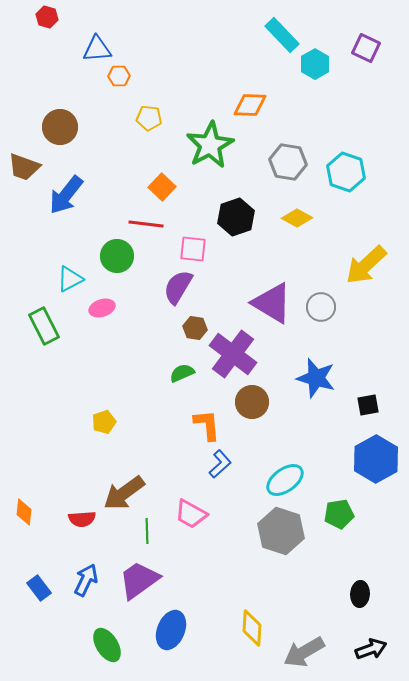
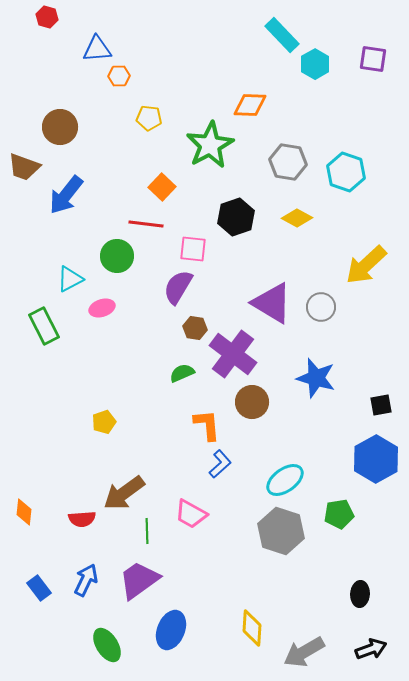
purple square at (366, 48): moved 7 px right, 11 px down; rotated 16 degrees counterclockwise
black square at (368, 405): moved 13 px right
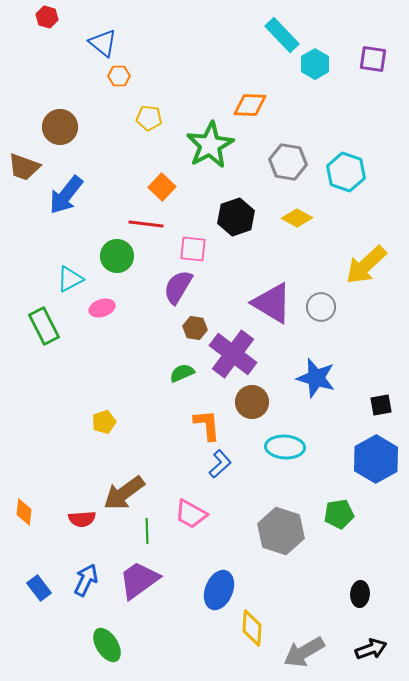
blue triangle at (97, 49): moved 6 px right, 6 px up; rotated 44 degrees clockwise
cyan ellipse at (285, 480): moved 33 px up; rotated 39 degrees clockwise
blue ellipse at (171, 630): moved 48 px right, 40 px up
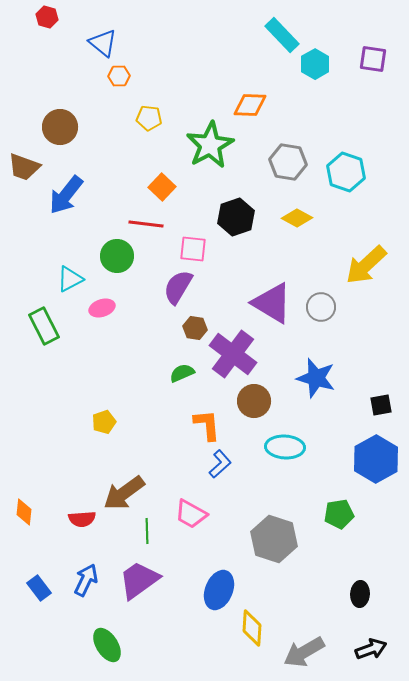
brown circle at (252, 402): moved 2 px right, 1 px up
gray hexagon at (281, 531): moved 7 px left, 8 px down
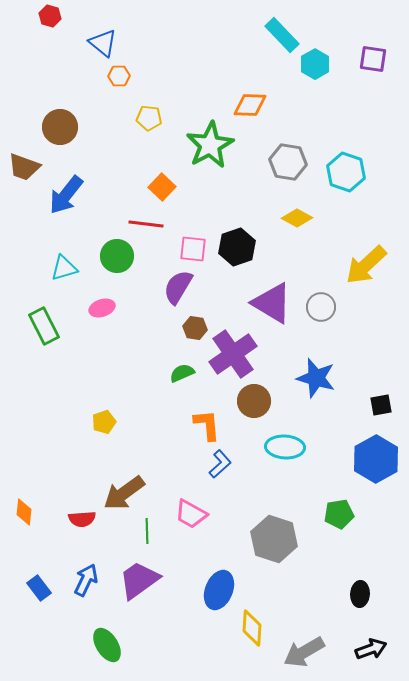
red hexagon at (47, 17): moved 3 px right, 1 px up
black hexagon at (236, 217): moved 1 px right, 30 px down
cyan triangle at (70, 279): moved 6 px left, 11 px up; rotated 12 degrees clockwise
purple cross at (233, 354): rotated 18 degrees clockwise
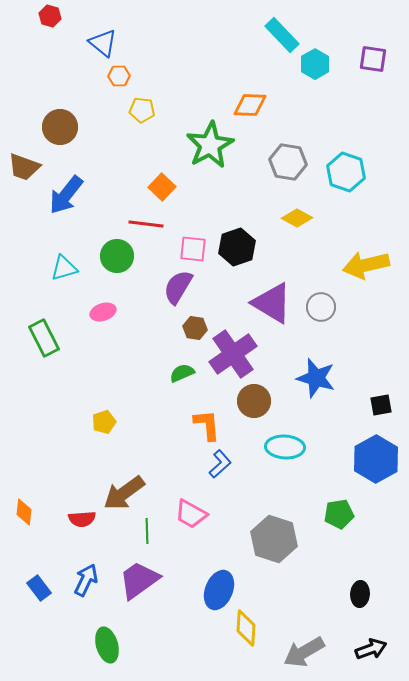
yellow pentagon at (149, 118): moved 7 px left, 8 px up
yellow arrow at (366, 265): rotated 30 degrees clockwise
pink ellipse at (102, 308): moved 1 px right, 4 px down
green rectangle at (44, 326): moved 12 px down
yellow diamond at (252, 628): moved 6 px left
green ellipse at (107, 645): rotated 16 degrees clockwise
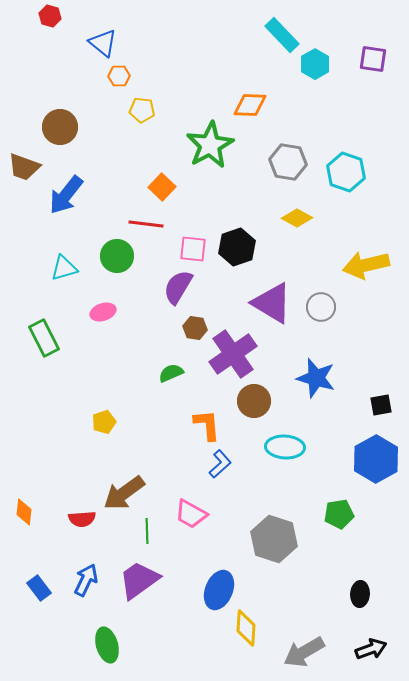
green semicircle at (182, 373): moved 11 px left
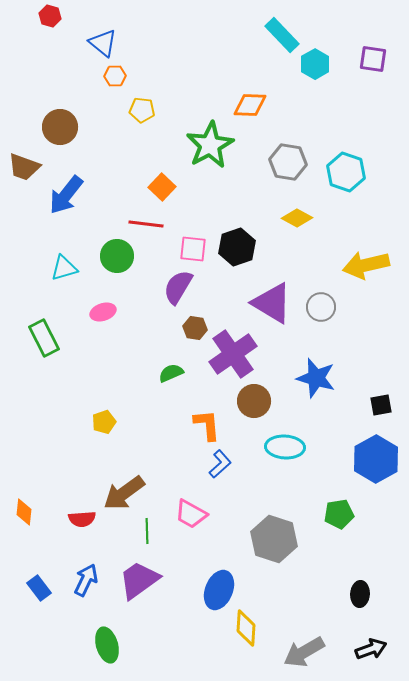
orange hexagon at (119, 76): moved 4 px left
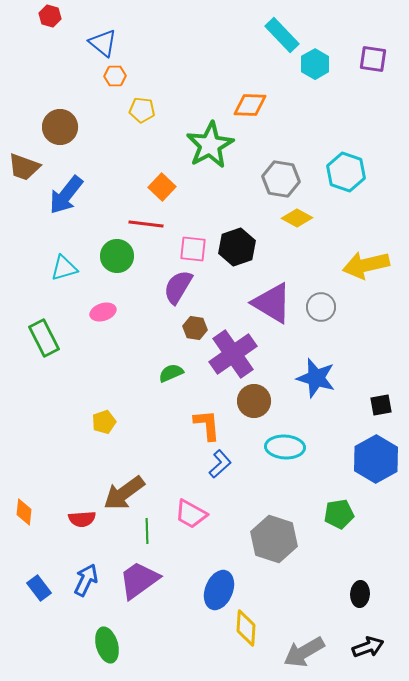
gray hexagon at (288, 162): moved 7 px left, 17 px down
black arrow at (371, 649): moved 3 px left, 2 px up
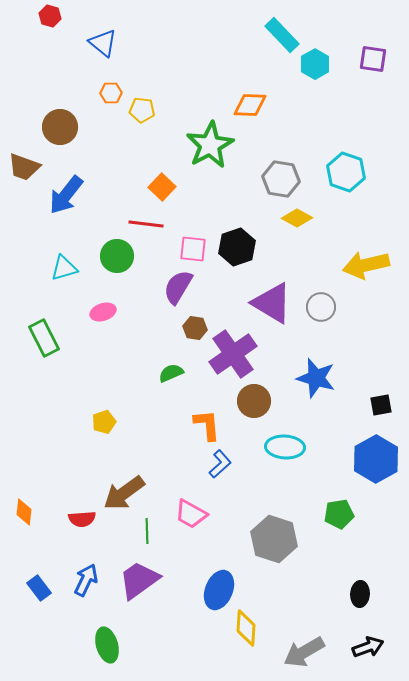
orange hexagon at (115, 76): moved 4 px left, 17 px down
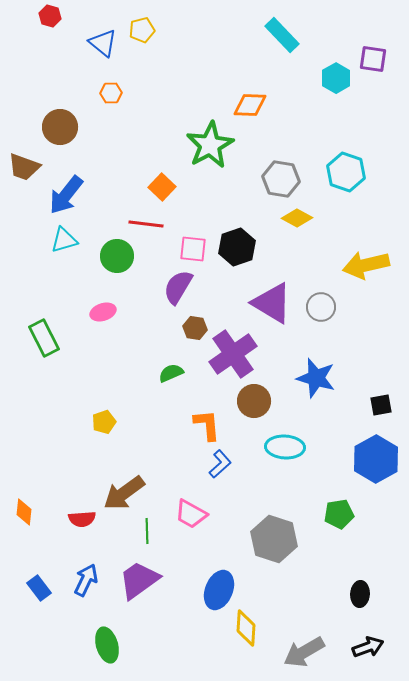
cyan hexagon at (315, 64): moved 21 px right, 14 px down
yellow pentagon at (142, 110): moved 80 px up; rotated 20 degrees counterclockwise
cyan triangle at (64, 268): moved 28 px up
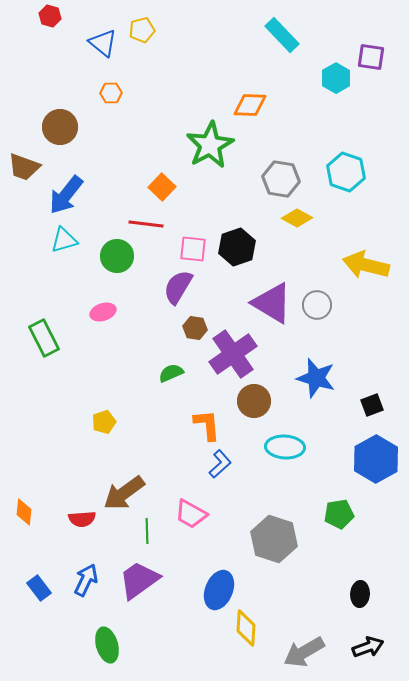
purple square at (373, 59): moved 2 px left, 2 px up
yellow arrow at (366, 265): rotated 27 degrees clockwise
gray circle at (321, 307): moved 4 px left, 2 px up
black square at (381, 405): moved 9 px left; rotated 10 degrees counterclockwise
